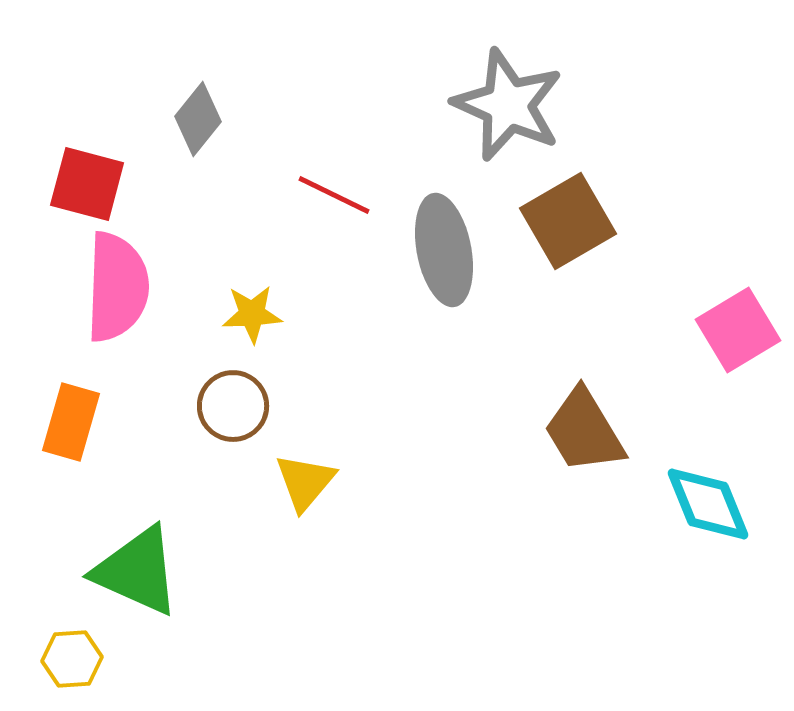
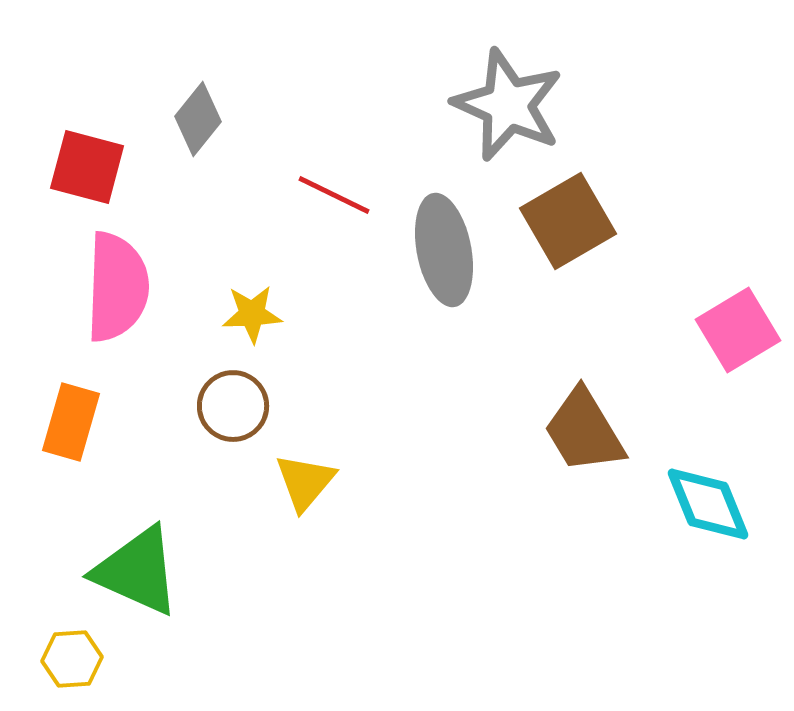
red square: moved 17 px up
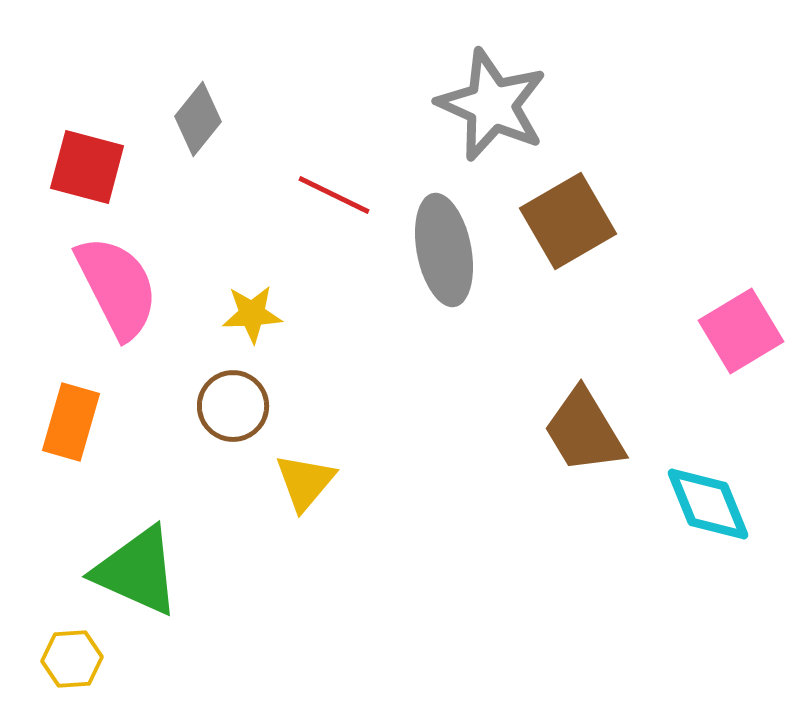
gray star: moved 16 px left
pink semicircle: rotated 29 degrees counterclockwise
pink square: moved 3 px right, 1 px down
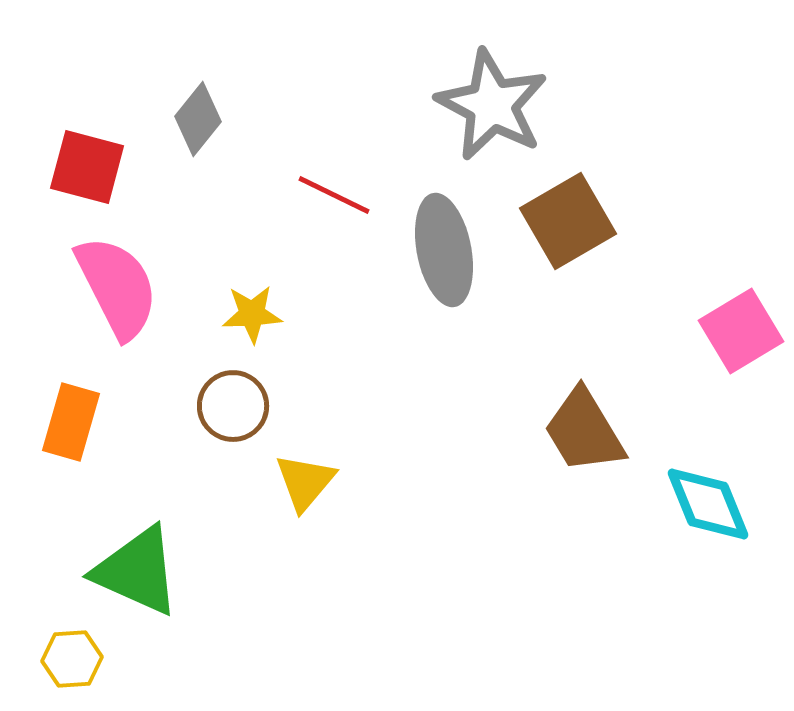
gray star: rotated 4 degrees clockwise
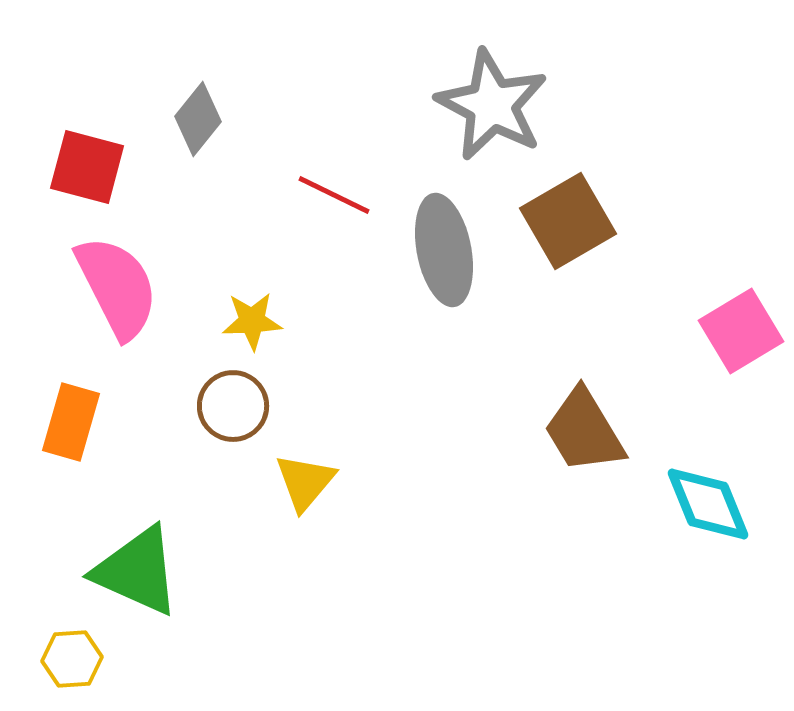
yellow star: moved 7 px down
